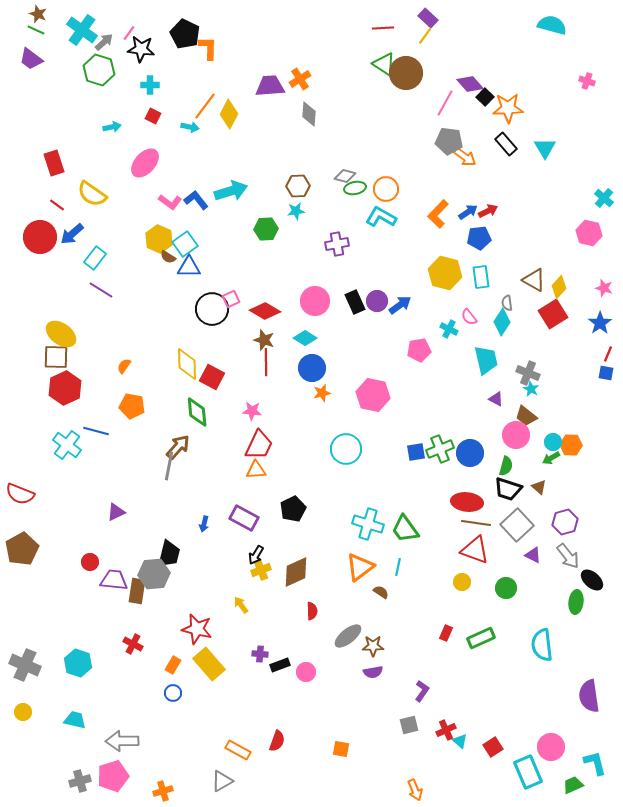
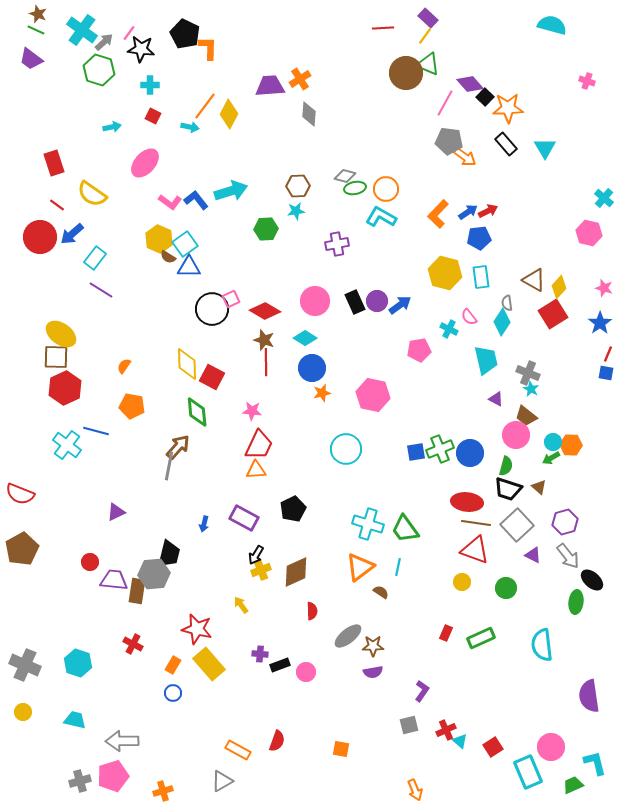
green triangle at (384, 64): moved 44 px right; rotated 10 degrees counterclockwise
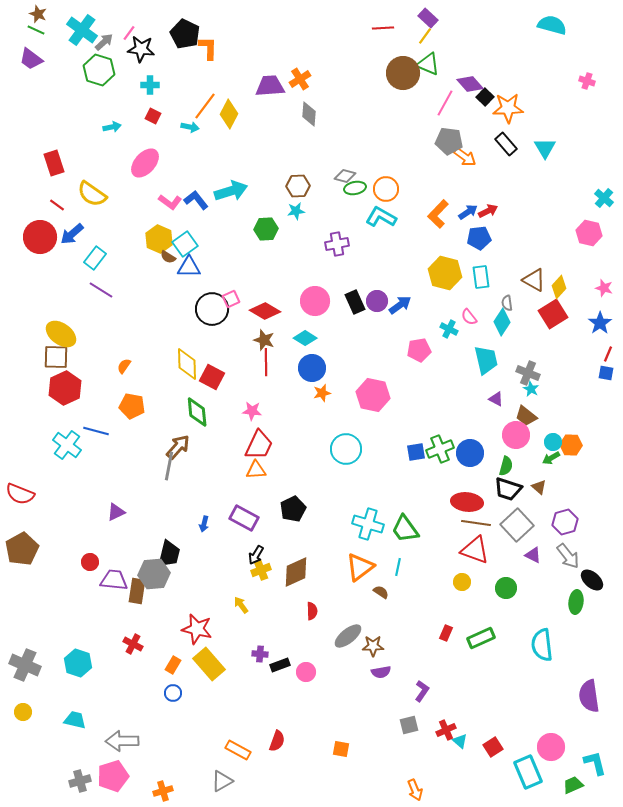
brown circle at (406, 73): moved 3 px left
purple semicircle at (373, 672): moved 8 px right
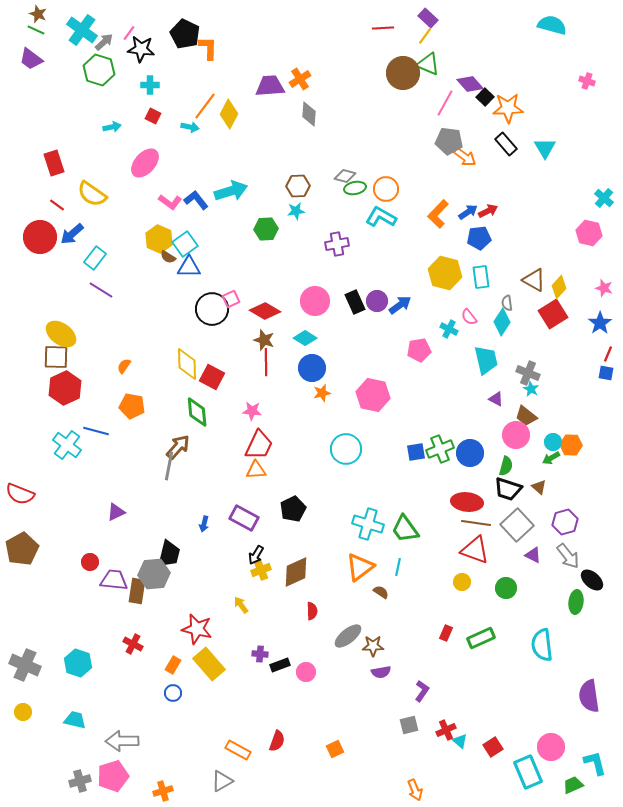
orange square at (341, 749): moved 6 px left; rotated 36 degrees counterclockwise
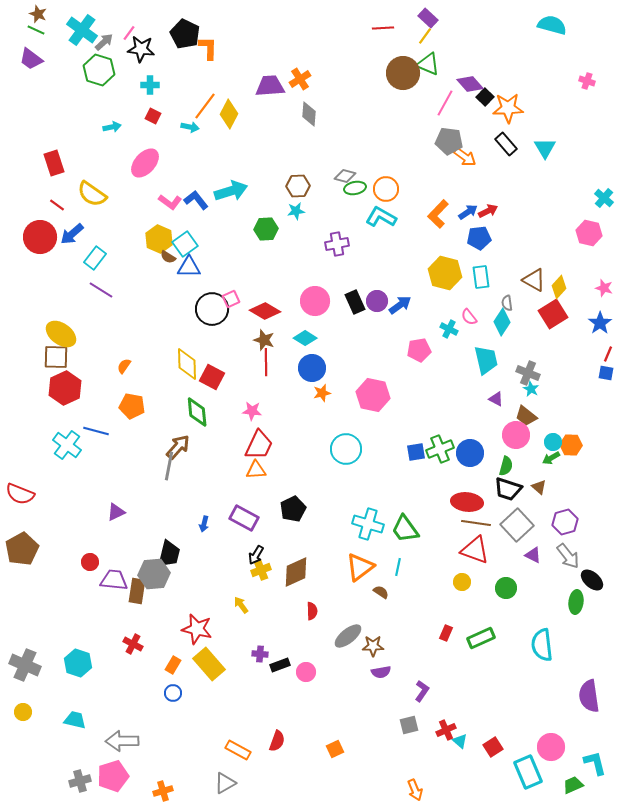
gray triangle at (222, 781): moved 3 px right, 2 px down
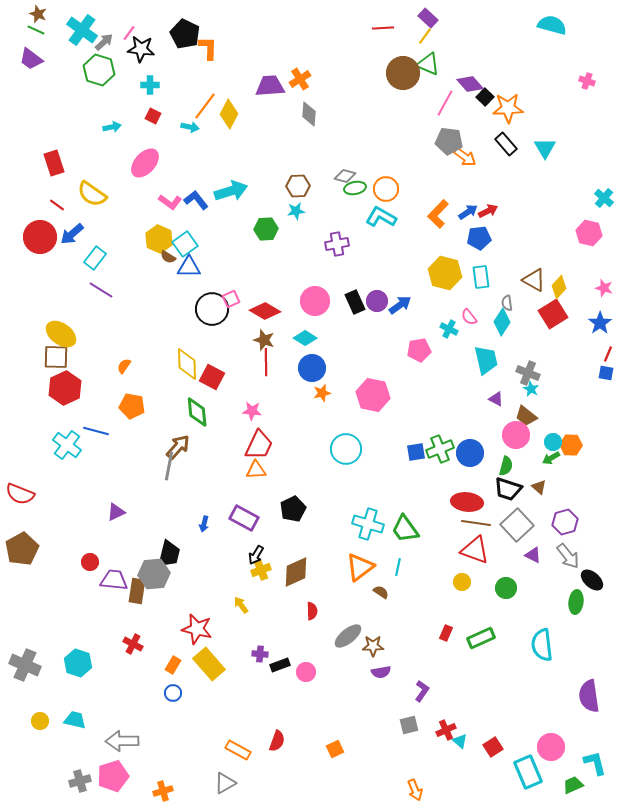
yellow circle at (23, 712): moved 17 px right, 9 px down
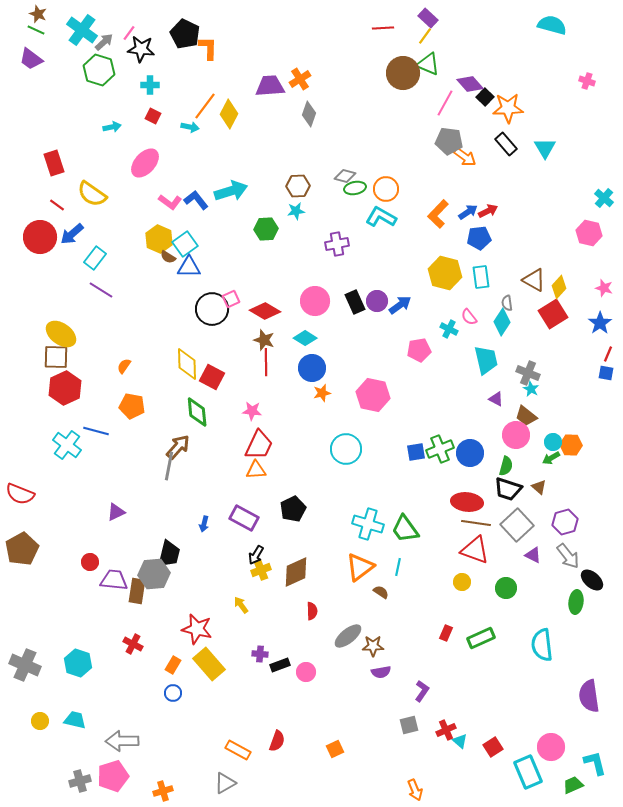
gray diamond at (309, 114): rotated 15 degrees clockwise
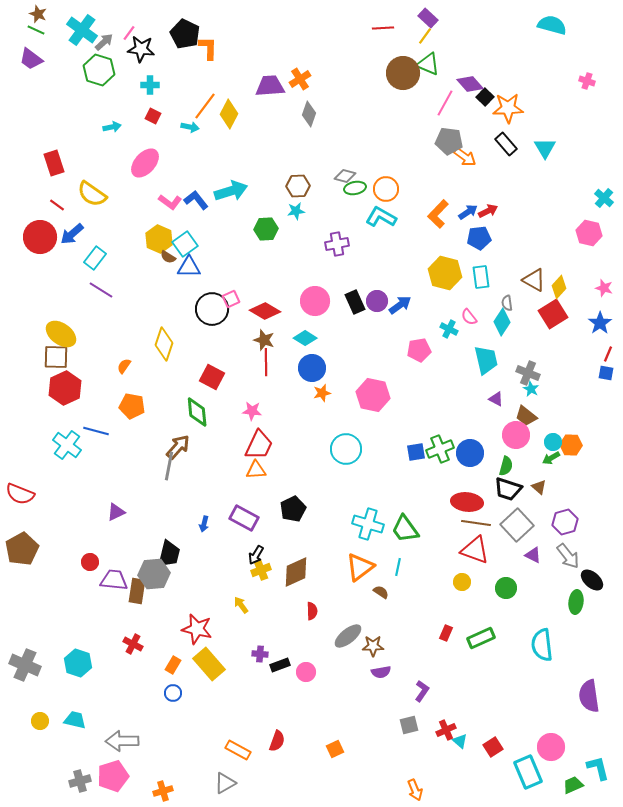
yellow diamond at (187, 364): moved 23 px left, 20 px up; rotated 20 degrees clockwise
cyan L-shape at (595, 763): moved 3 px right, 5 px down
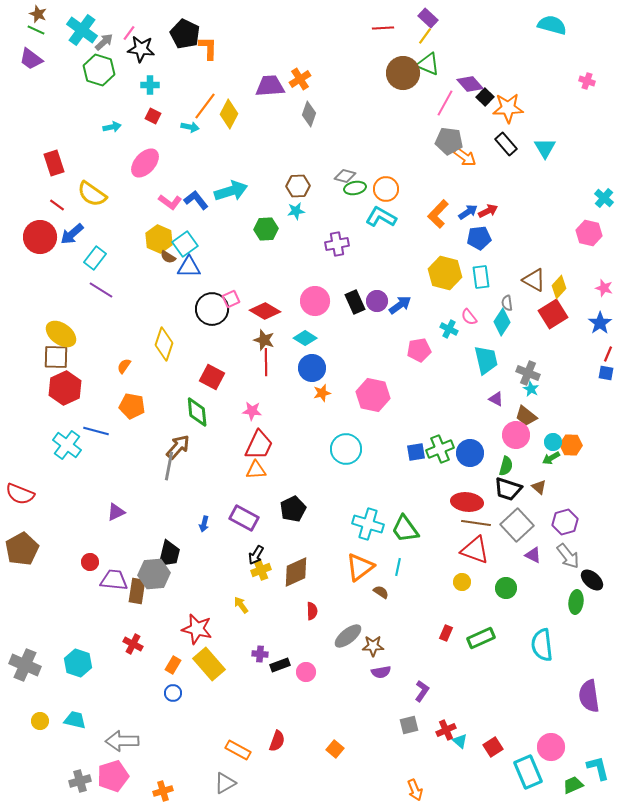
orange square at (335, 749): rotated 24 degrees counterclockwise
